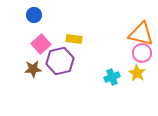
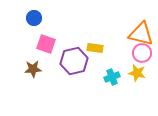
blue circle: moved 3 px down
yellow rectangle: moved 21 px right, 9 px down
pink square: moved 5 px right; rotated 30 degrees counterclockwise
purple hexagon: moved 14 px right
yellow star: rotated 18 degrees counterclockwise
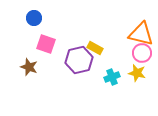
yellow rectangle: rotated 21 degrees clockwise
purple hexagon: moved 5 px right, 1 px up
brown star: moved 4 px left, 2 px up; rotated 24 degrees clockwise
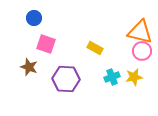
orange triangle: moved 1 px left, 2 px up
pink circle: moved 2 px up
purple hexagon: moved 13 px left, 19 px down; rotated 16 degrees clockwise
yellow star: moved 3 px left, 4 px down; rotated 24 degrees counterclockwise
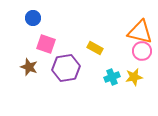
blue circle: moved 1 px left
purple hexagon: moved 11 px up; rotated 12 degrees counterclockwise
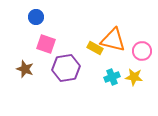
blue circle: moved 3 px right, 1 px up
orange triangle: moved 27 px left, 8 px down
brown star: moved 4 px left, 2 px down
yellow star: rotated 18 degrees clockwise
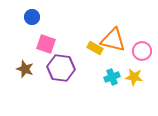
blue circle: moved 4 px left
purple hexagon: moved 5 px left; rotated 16 degrees clockwise
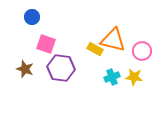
yellow rectangle: moved 1 px down
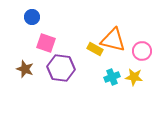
pink square: moved 1 px up
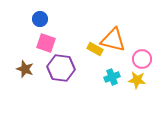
blue circle: moved 8 px right, 2 px down
pink circle: moved 8 px down
yellow star: moved 3 px right, 3 px down
